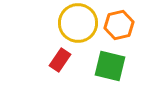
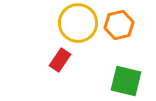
green square: moved 16 px right, 15 px down
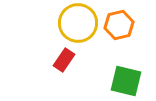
red rectangle: moved 4 px right
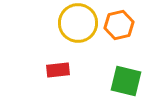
red rectangle: moved 6 px left, 10 px down; rotated 50 degrees clockwise
